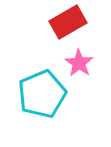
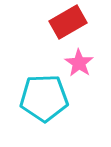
cyan pentagon: moved 2 px right, 4 px down; rotated 21 degrees clockwise
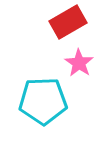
cyan pentagon: moved 1 px left, 3 px down
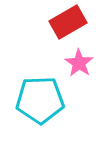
cyan pentagon: moved 3 px left, 1 px up
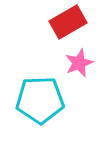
pink star: rotated 16 degrees clockwise
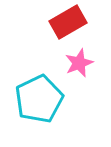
cyan pentagon: moved 1 px left, 1 px up; rotated 24 degrees counterclockwise
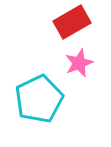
red rectangle: moved 4 px right
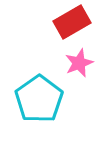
cyan pentagon: rotated 9 degrees counterclockwise
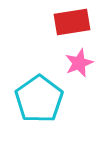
red rectangle: rotated 21 degrees clockwise
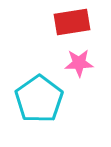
pink star: rotated 20 degrees clockwise
